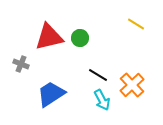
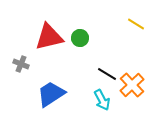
black line: moved 9 px right, 1 px up
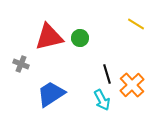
black line: rotated 42 degrees clockwise
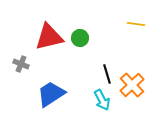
yellow line: rotated 24 degrees counterclockwise
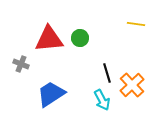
red triangle: moved 2 px down; rotated 8 degrees clockwise
black line: moved 1 px up
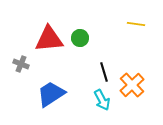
black line: moved 3 px left, 1 px up
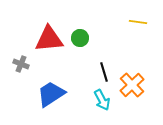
yellow line: moved 2 px right, 2 px up
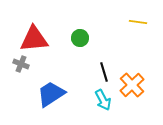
red triangle: moved 15 px left
cyan arrow: moved 1 px right
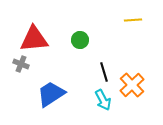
yellow line: moved 5 px left, 2 px up; rotated 12 degrees counterclockwise
green circle: moved 2 px down
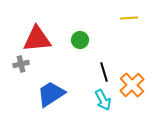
yellow line: moved 4 px left, 2 px up
red triangle: moved 3 px right
gray cross: rotated 35 degrees counterclockwise
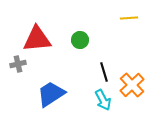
gray cross: moved 3 px left
